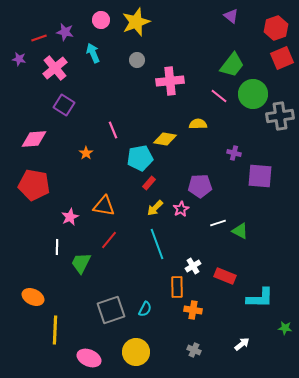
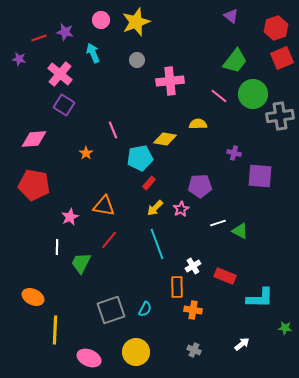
green trapezoid at (232, 65): moved 3 px right, 4 px up
pink cross at (55, 68): moved 5 px right, 6 px down; rotated 10 degrees counterclockwise
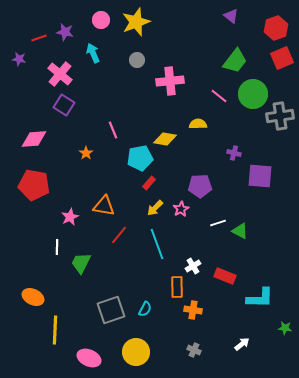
red line at (109, 240): moved 10 px right, 5 px up
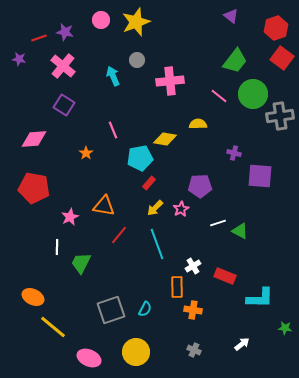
cyan arrow at (93, 53): moved 20 px right, 23 px down
red square at (282, 58): rotated 30 degrees counterclockwise
pink cross at (60, 74): moved 3 px right, 8 px up
red pentagon at (34, 185): moved 3 px down
yellow line at (55, 330): moved 2 px left, 3 px up; rotated 52 degrees counterclockwise
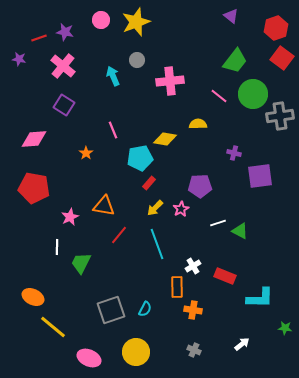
purple square at (260, 176): rotated 12 degrees counterclockwise
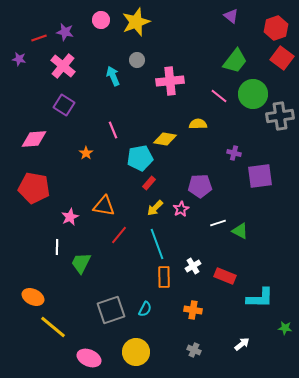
orange rectangle at (177, 287): moved 13 px left, 10 px up
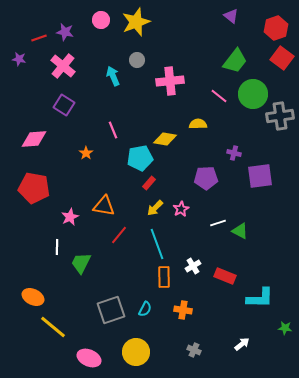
purple pentagon at (200, 186): moved 6 px right, 8 px up
orange cross at (193, 310): moved 10 px left
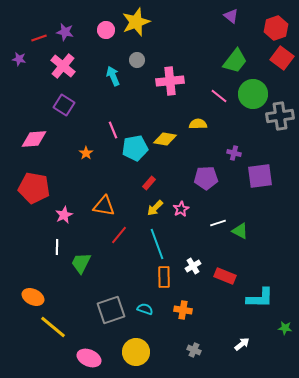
pink circle at (101, 20): moved 5 px right, 10 px down
cyan pentagon at (140, 158): moved 5 px left, 10 px up
pink star at (70, 217): moved 6 px left, 2 px up
cyan semicircle at (145, 309): rotated 98 degrees counterclockwise
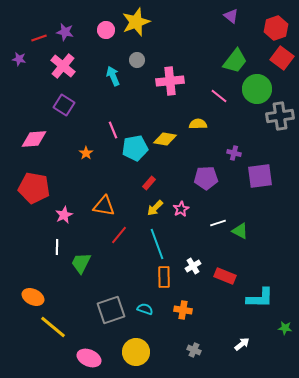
green circle at (253, 94): moved 4 px right, 5 px up
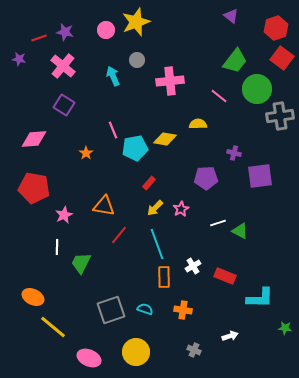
white arrow at (242, 344): moved 12 px left, 8 px up; rotated 21 degrees clockwise
